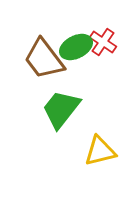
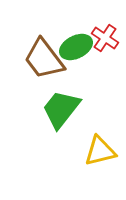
red cross: moved 2 px right, 4 px up
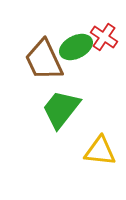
red cross: moved 1 px left, 1 px up
brown trapezoid: moved 1 px down; rotated 12 degrees clockwise
yellow triangle: rotated 20 degrees clockwise
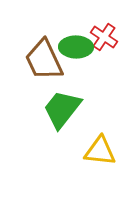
green ellipse: rotated 28 degrees clockwise
green trapezoid: moved 1 px right
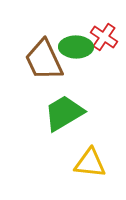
green trapezoid: moved 2 px right, 4 px down; rotated 21 degrees clockwise
yellow triangle: moved 10 px left, 12 px down
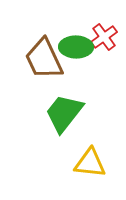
red cross: rotated 20 degrees clockwise
brown trapezoid: moved 1 px up
green trapezoid: rotated 21 degrees counterclockwise
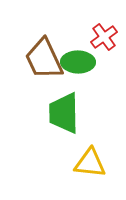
green ellipse: moved 2 px right, 15 px down
green trapezoid: rotated 39 degrees counterclockwise
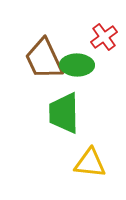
green ellipse: moved 1 px left, 3 px down
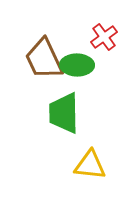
yellow triangle: moved 2 px down
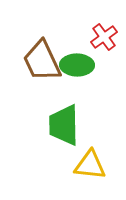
brown trapezoid: moved 2 px left, 2 px down
green trapezoid: moved 12 px down
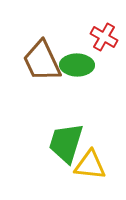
red cross: rotated 24 degrees counterclockwise
green trapezoid: moved 2 px right, 18 px down; rotated 18 degrees clockwise
